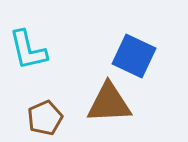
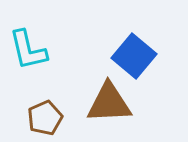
blue square: rotated 15 degrees clockwise
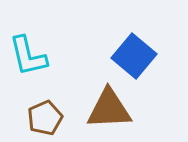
cyan L-shape: moved 6 px down
brown triangle: moved 6 px down
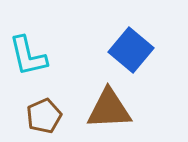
blue square: moved 3 px left, 6 px up
brown pentagon: moved 1 px left, 2 px up
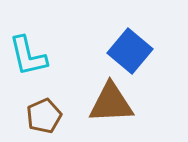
blue square: moved 1 px left, 1 px down
brown triangle: moved 2 px right, 6 px up
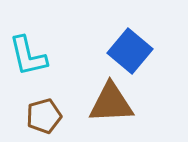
brown pentagon: rotated 8 degrees clockwise
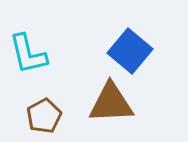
cyan L-shape: moved 2 px up
brown pentagon: rotated 12 degrees counterclockwise
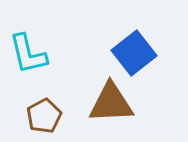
blue square: moved 4 px right, 2 px down; rotated 12 degrees clockwise
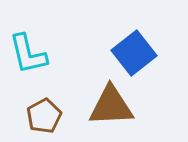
brown triangle: moved 3 px down
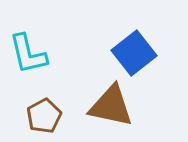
brown triangle: rotated 15 degrees clockwise
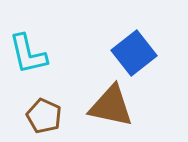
brown pentagon: rotated 20 degrees counterclockwise
